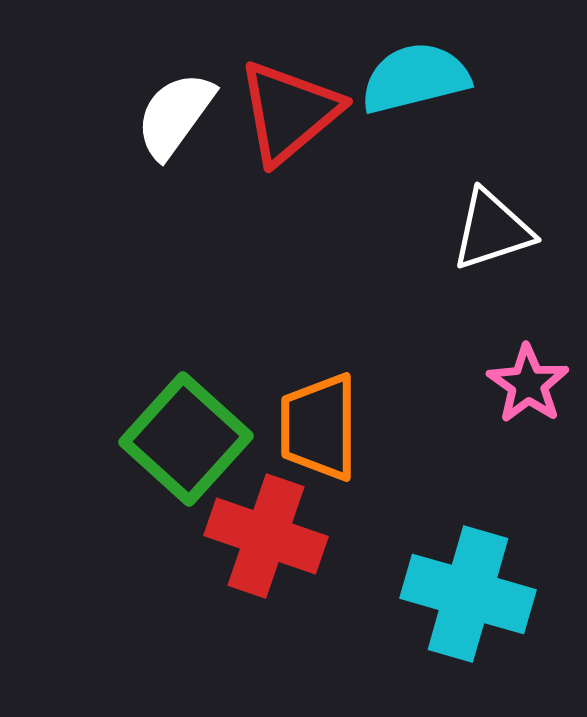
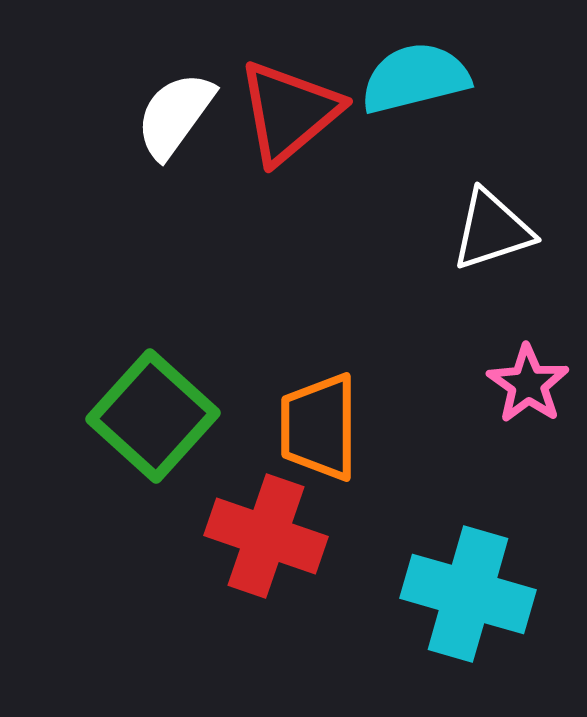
green square: moved 33 px left, 23 px up
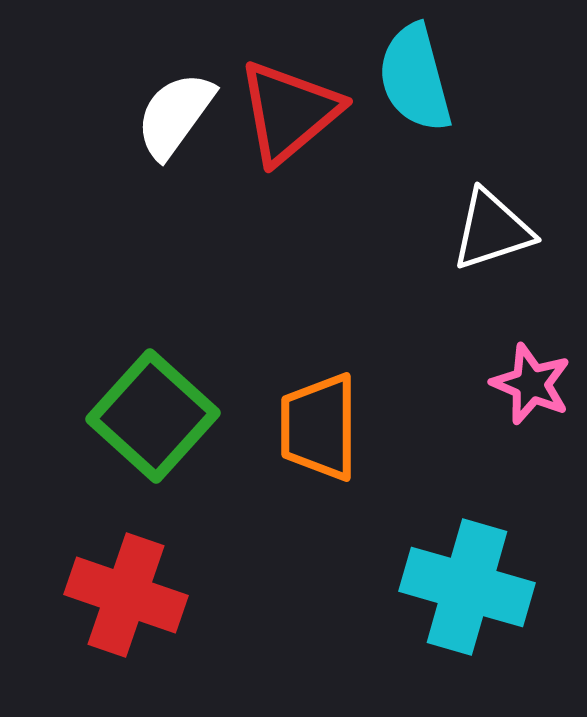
cyan semicircle: rotated 91 degrees counterclockwise
pink star: moved 3 px right; rotated 12 degrees counterclockwise
red cross: moved 140 px left, 59 px down
cyan cross: moved 1 px left, 7 px up
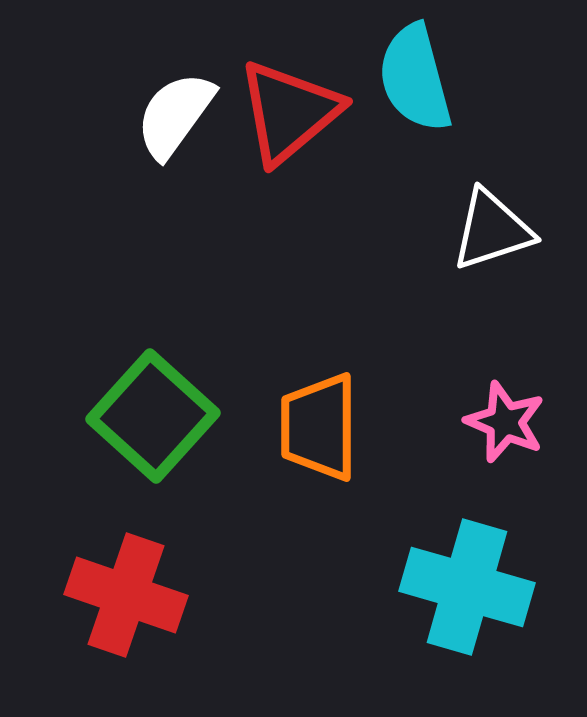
pink star: moved 26 px left, 38 px down
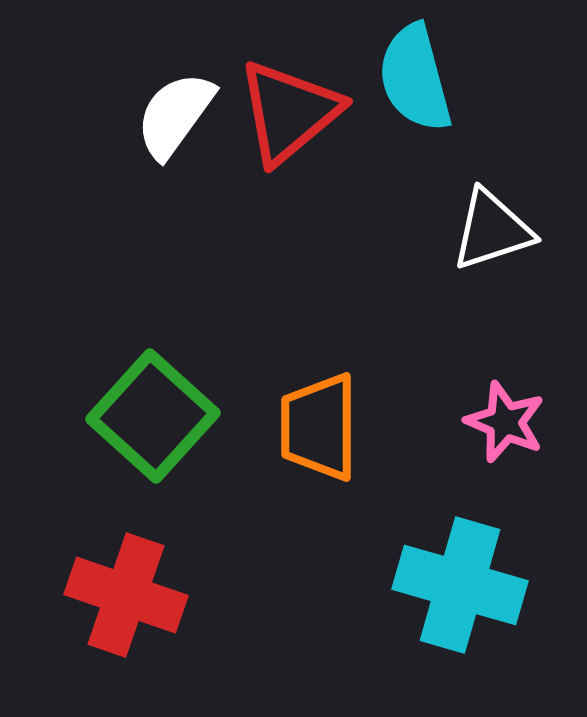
cyan cross: moved 7 px left, 2 px up
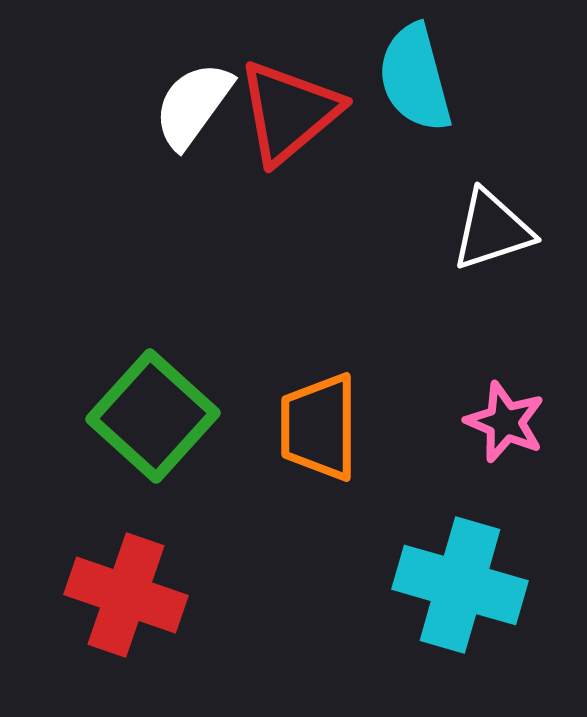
white semicircle: moved 18 px right, 10 px up
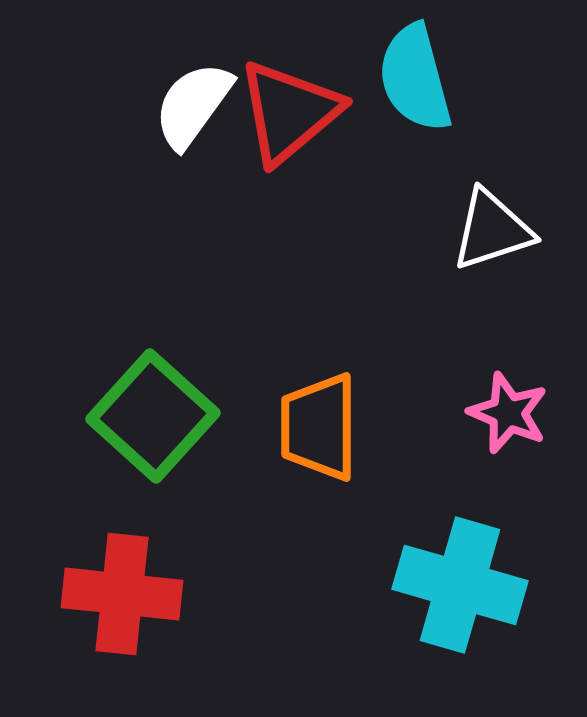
pink star: moved 3 px right, 9 px up
red cross: moved 4 px left, 1 px up; rotated 13 degrees counterclockwise
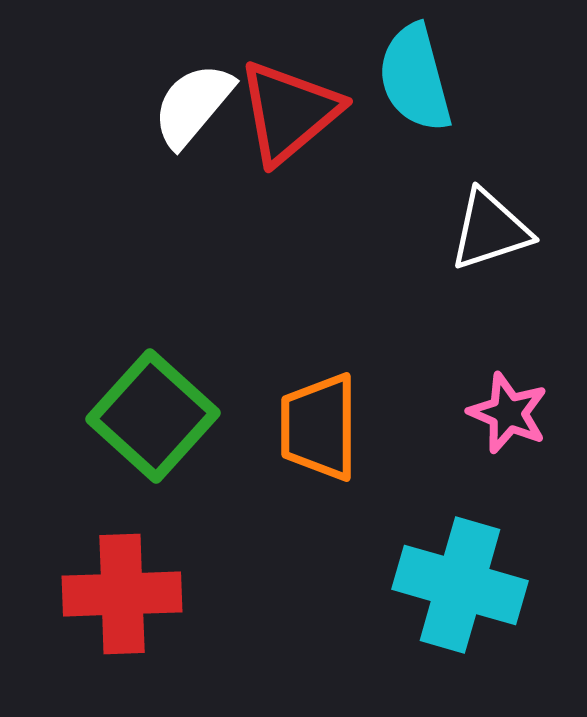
white semicircle: rotated 4 degrees clockwise
white triangle: moved 2 px left
red cross: rotated 8 degrees counterclockwise
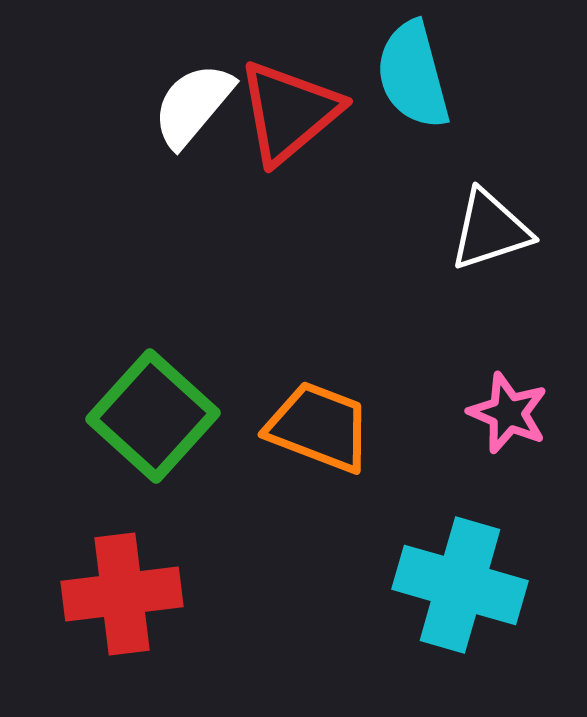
cyan semicircle: moved 2 px left, 3 px up
orange trapezoid: rotated 111 degrees clockwise
red cross: rotated 5 degrees counterclockwise
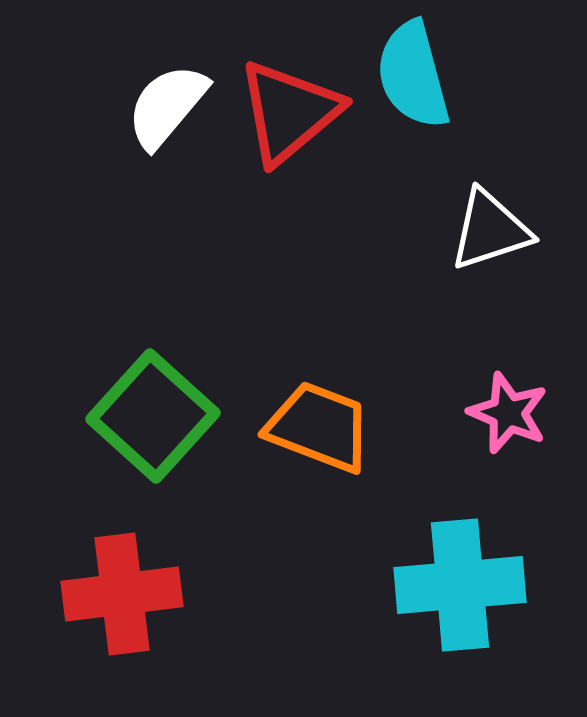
white semicircle: moved 26 px left, 1 px down
cyan cross: rotated 21 degrees counterclockwise
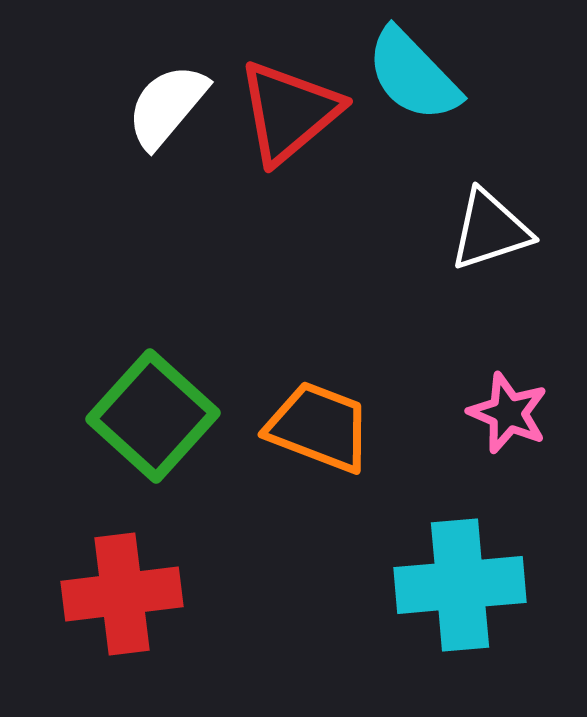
cyan semicircle: rotated 29 degrees counterclockwise
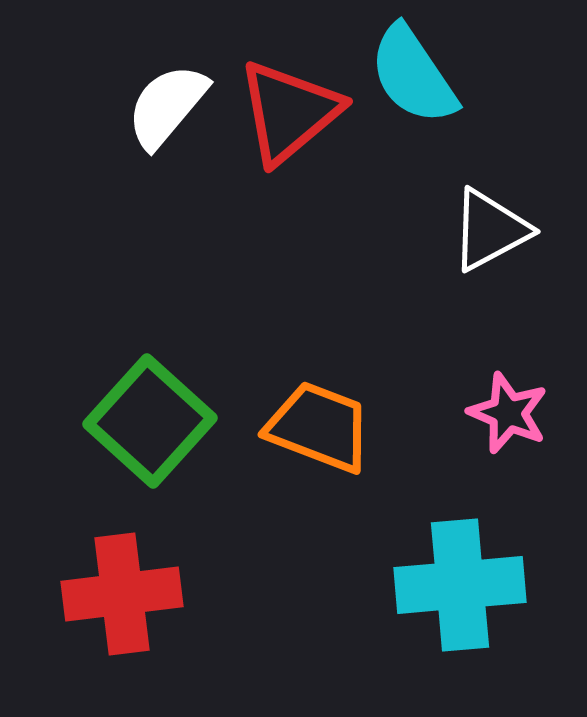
cyan semicircle: rotated 10 degrees clockwise
white triangle: rotated 10 degrees counterclockwise
green square: moved 3 px left, 5 px down
